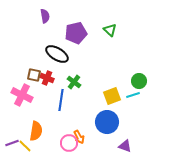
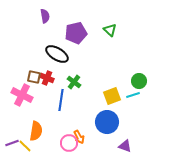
brown square: moved 2 px down
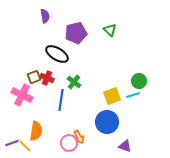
brown square: rotated 32 degrees counterclockwise
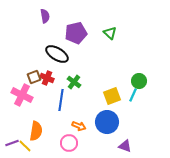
green triangle: moved 3 px down
cyan line: rotated 48 degrees counterclockwise
orange arrow: moved 11 px up; rotated 40 degrees counterclockwise
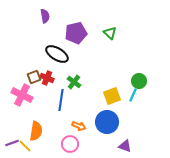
pink circle: moved 1 px right, 1 px down
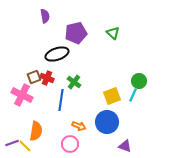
green triangle: moved 3 px right
black ellipse: rotated 50 degrees counterclockwise
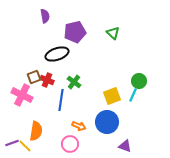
purple pentagon: moved 1 px left, 1 px up
red cross: moved 2 px down
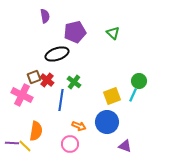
red cross: rotated 16 degrees clockwise
purple line: rotated 24 degrees clockwise
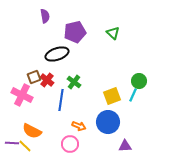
blue circle: moved 1 px right
orange semicircle: moved 4 px left; rotated 108 degrees clockwise
purple triangle: rotated 24 degrees counterclockwise
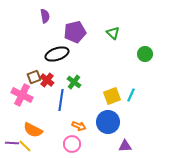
green circle: moved 6 px right, 27 px up
cyan line: moved 2 px left
orange semicircle: moved 1 px right, 1 px up
pink circle: moved 2 px right
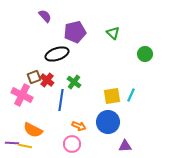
purple semicircle: rotated 32 degrees counterclockwise
yellow square: rotated 12 degrees clockwise
yellow line: rotated 32 degrees counterclockwise
